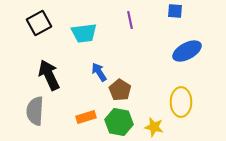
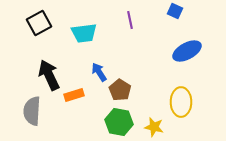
blue square: rotated 21 degrees clockwise
gray semicircle: moved 3 px left
orange rectangle: moved 12 px left, 22 px up
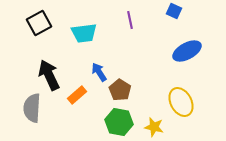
blue square: moved 1 px left
orange rectangle: moved 3 px right; rotated 24 degrees counterclockwise
yellow ellipse: rotated 28 degrees counterclockwise
gray semicircle: moved 3 px up
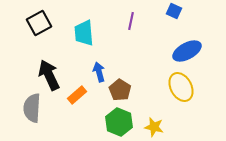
purple line: moved 1 px right, 1 px down; rotated 24 degrees clockwise
cyan trapezoid: rotated 92 degrees clockwise
blue arrow: rotated 18 degrees clockwise
yellow ellipse: moved 15 px up
green hexagon: rotated 12 degrees clockwise
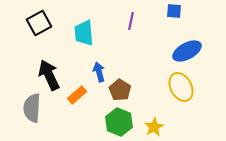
blue square: rotated 21 degrees counterclockwise
yellow star: rotated 30 degrees clockwise
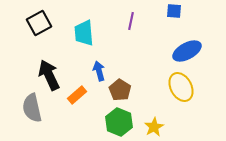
blue arrow: moved 1 px up
gray semicircle: rotated 16 degrees counterclockwise
